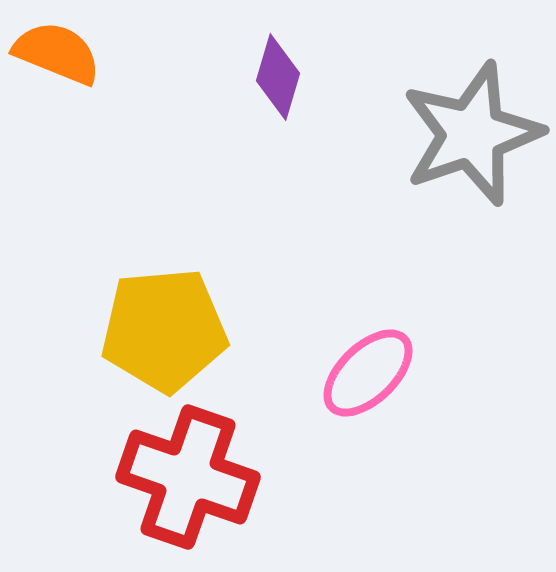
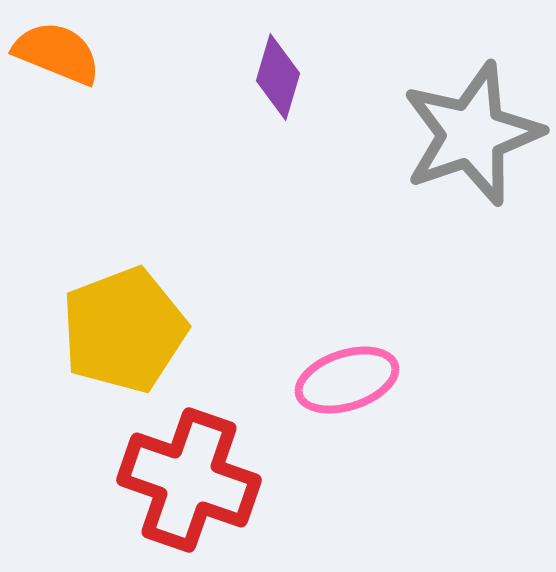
yellow pentagon: moved 40 px left; rotated 16 degrees counterclockwise
pink ellipse: moved 21 px left, 7 px down; rotated 26 degrees clockwise
red cross: moved 1 px right, 3 px down
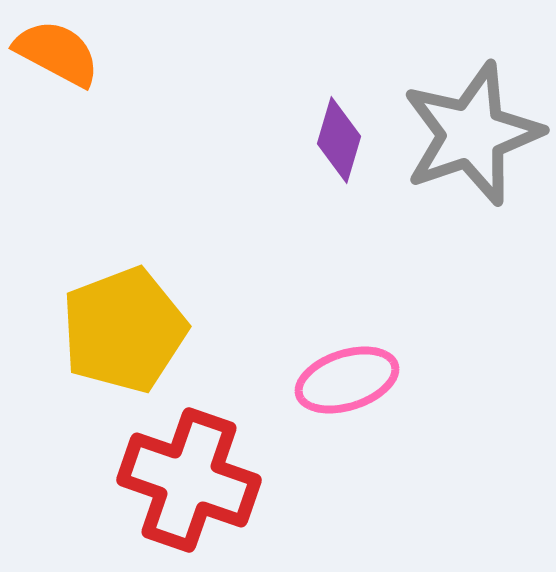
orange semicircle: rotated 6 degrees clockwise
purple diamond: moved 61 px right, 63 px down
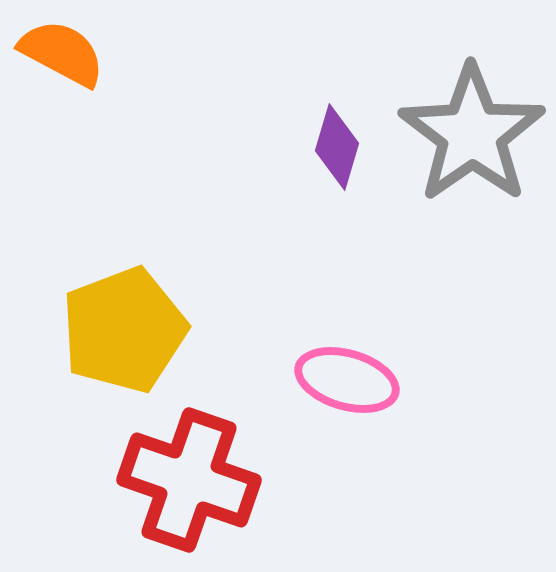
orange semicircle: moved 5 px right
gray star: rotated 16 degrees counterclockwise
purple diamond: moved 2 px left, 7 px down
pink ellipse: rotated 34 degrees clockwise
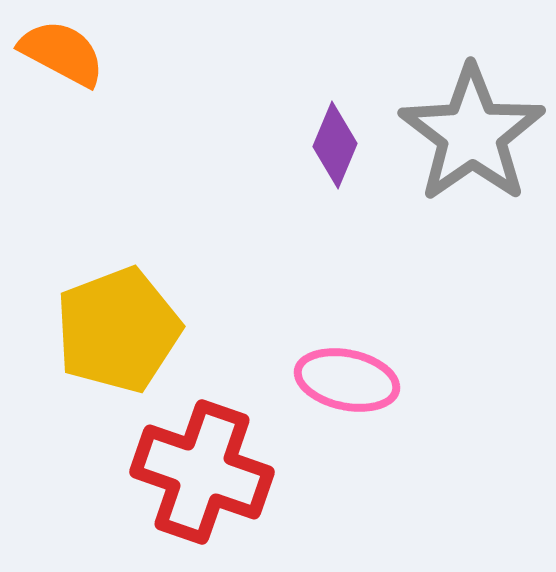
purple diamond: moved 2 px left, 2 px up; rotated 6 degrees clockwise
yellow pentagon: moved 6 px left
pink ellipse: rotated 4 degrees counterclockwise
red cross: moved 13 px right, 8 px up
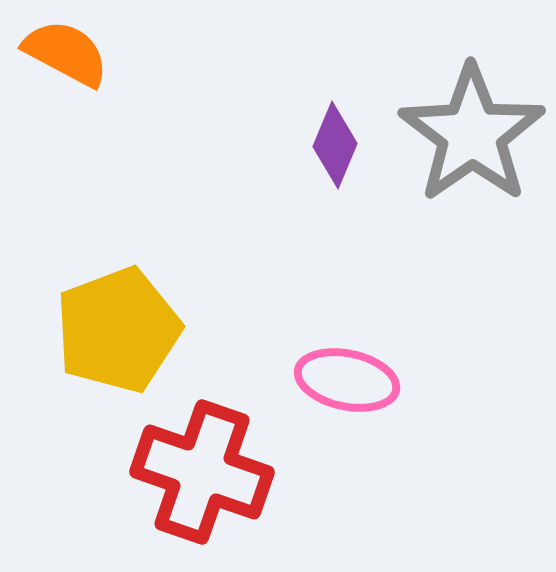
orange semicircle: moved 4 px right
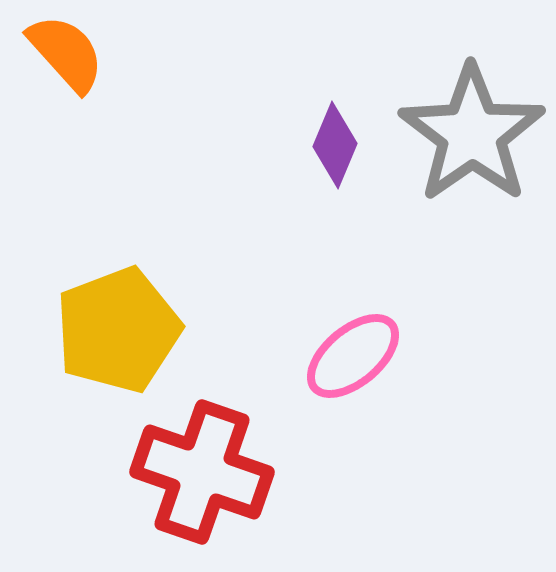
orange semicircle: rotated 20 degrees clockwise
pink ellipse: moved 6 px right, 24 px up; rotated 52 degrees counterclockwise
